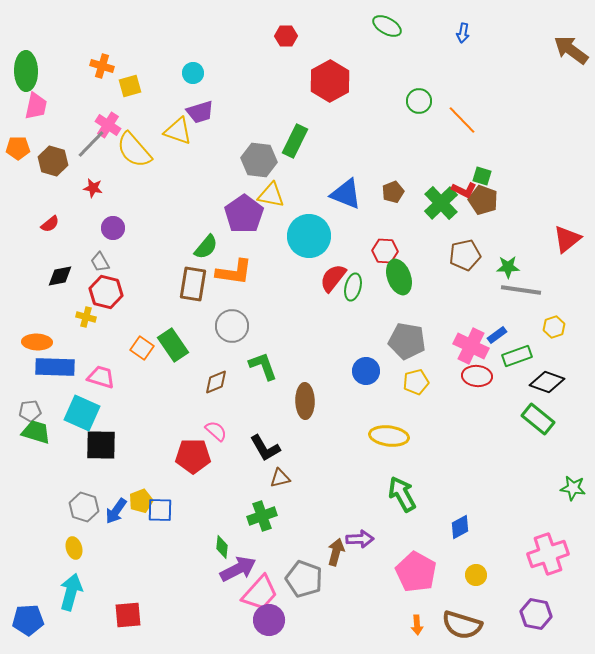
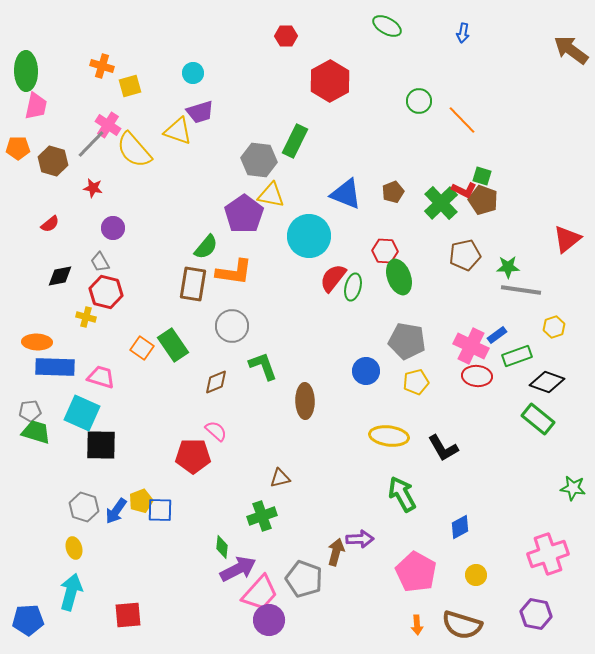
black L-shape at (265, 448): moved 178 px right
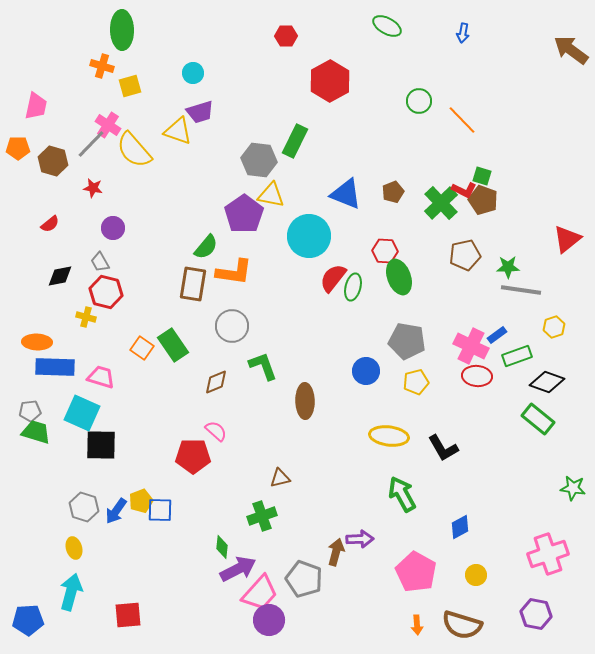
green ellipse at (26, 71): moved 96 px right, 41 px up
